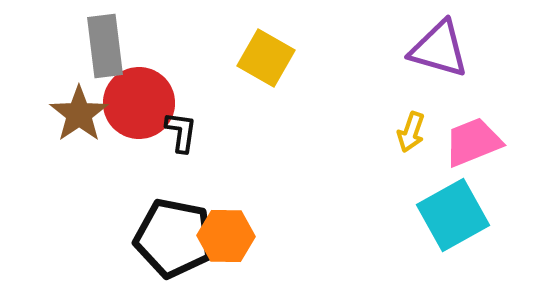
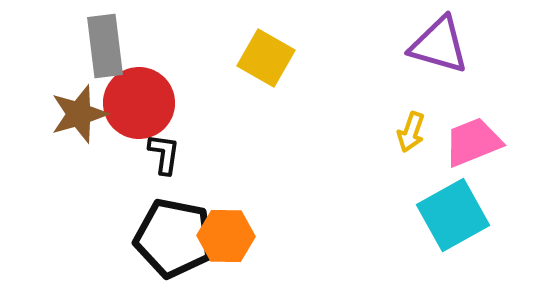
purple triangle: moved 4 px up
brown star: rotated 18 degrees clockwise
black L-shape: moved 17 px left, 22 px down
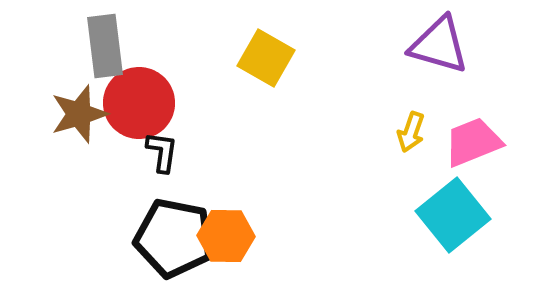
black L-shape: moved 2 px left, 2 px up
cyan square: rotated 10 degrees counterclockwise
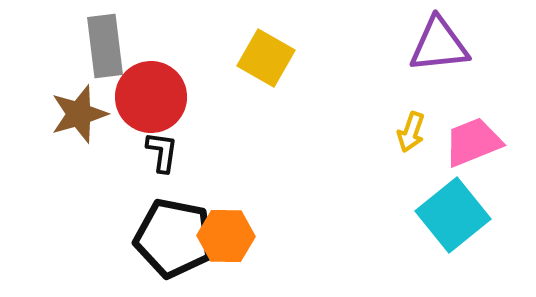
purple triangle: rotated 22 degrees counterclockwise
red circle: moved 12 px right, 6 px up
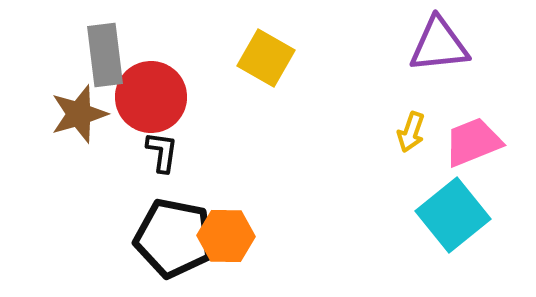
gray rectangle: moved 9 px down
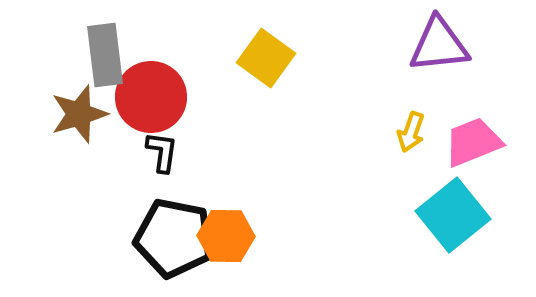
yellow square: rotated 6 degrees clockwise
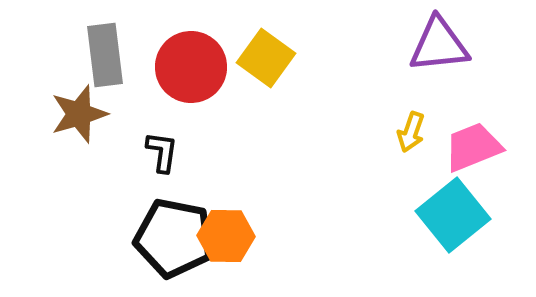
red circle: moved 40 px right, 30 px up
pink trapezoid: moved 5 px down
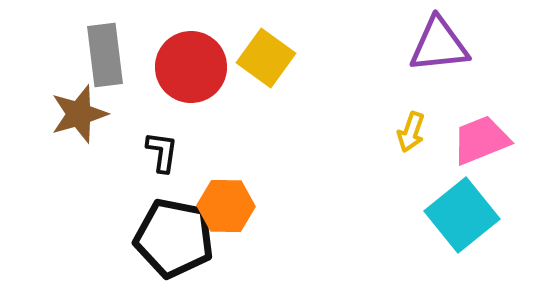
pink trapezoid: moved 8 px right, 7 px up
cyan square: moved 9 px right
orange hexagon: moved 30 px up
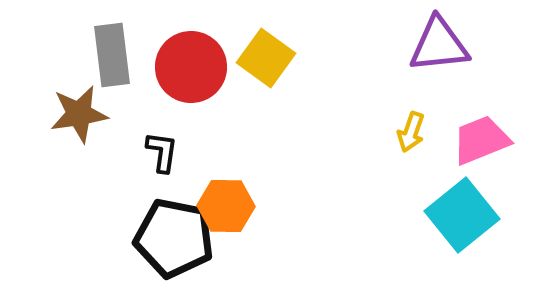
gray rectangle: moved 7 px right
brown star: rotated 8 degrees clockwise
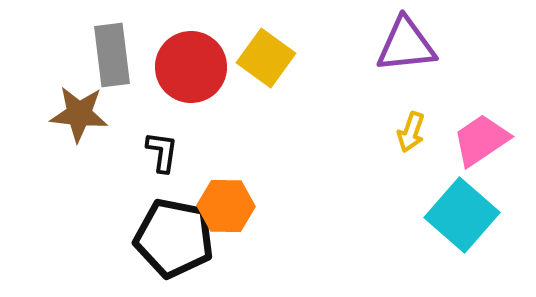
purple triangle: moved 33 px left
brown star: rotated 14 degrees clockwise
pink trapezoid: rotated 12 degrees counterclockwise
cyan square: rotated 10 degrees counterclockwise
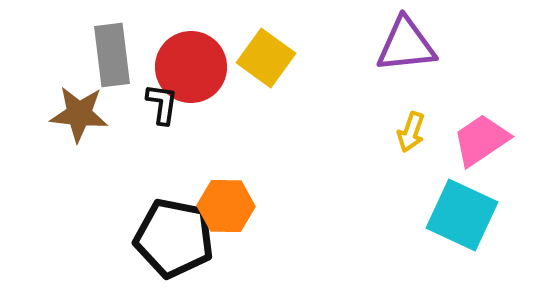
black L-shape: moved 48 px up
cyan square: rotated 16 degrees counterclockwise
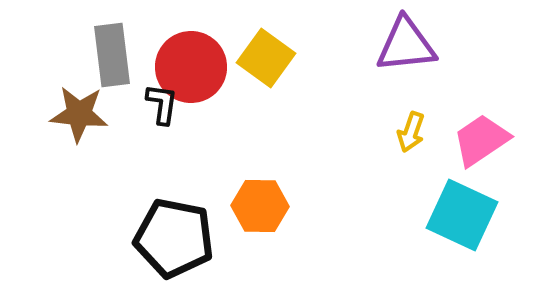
orange hexagon: moved 34 px right
